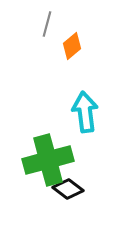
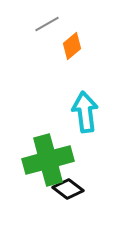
gray line: rotated 45 degrees clockwise
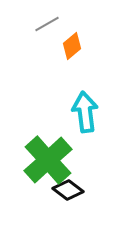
green cross: rotated 27 degrees counterclockwise
black diamond: moved 1 px down
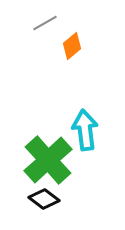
gray line: moved 2 px left, 1 px up
cyan arrow: moved 18 px down
black diamond: moved 24 px left, 9 px down
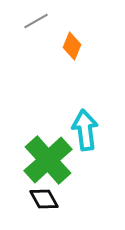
gray line: moved 9 px left, 2 px up
orange diamond: rotated 28 degrees counterclockwise
black diamond: rotated 24 degrees clockwise
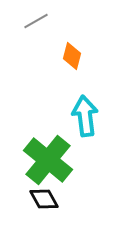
orange diamond: moved 10 px down; rotated 8 degrees counterclockwise
cyan arrow: moved 14 px up
green cross: rotated 9 degrees counterclockwise
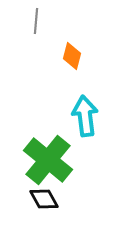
gray line: rotated 55 degrees counterclockwise
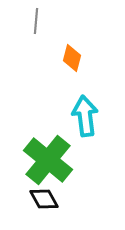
orange diamond: moved 2 px down
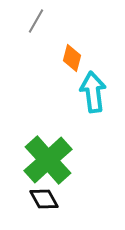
gray line: rotated 25 degrees clockwise
cyan arrow: moved 8 px right, 24 px up
green cross: rotated 9 degrees clockwise
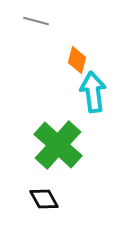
gray line: rotated 75 degrees clockwise
orange diamond: moved 5 px right, 2 px down
green cross: moved 10 px right, 15 px up; rotated 6 degrees counterclockwise
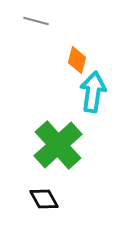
cyan arrow: rotated 15 degrees clockwise
green cross: rotated 6 degrees clockwise
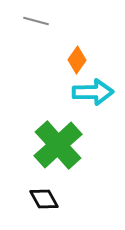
orange diamond: rotated 20 degrees clockwise
cyan arrow: rotated 81 degrees clockwise
